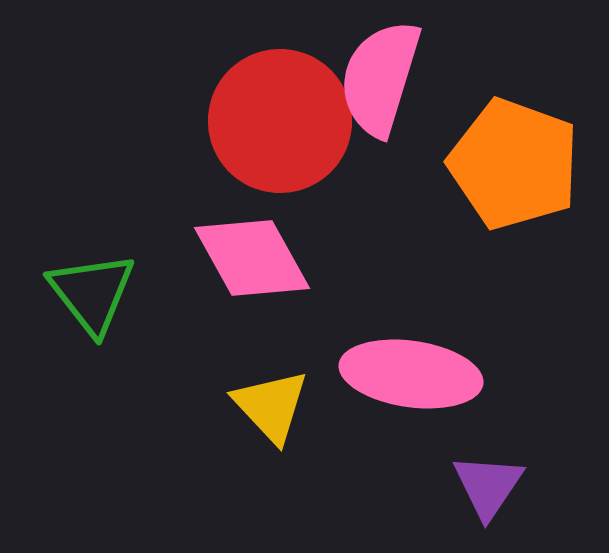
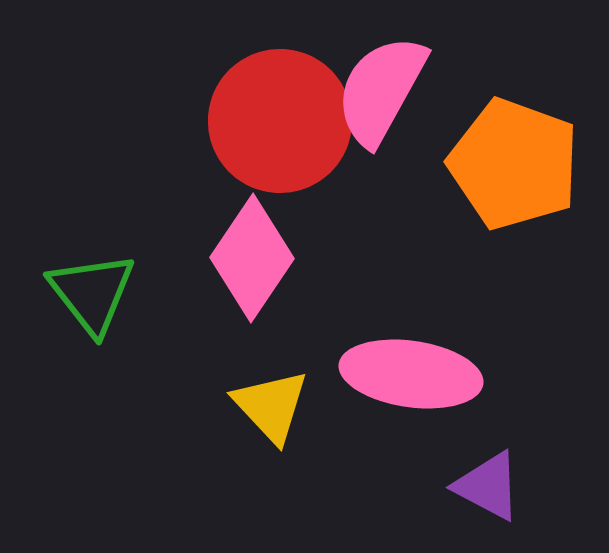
pink semicircle: moved 1 px right, 12 px down; rotated 12 degrees clockwise
pink diamond: rotated 63 degrees clockwise
purple triangle: rotated 36 degrees counterclockwise
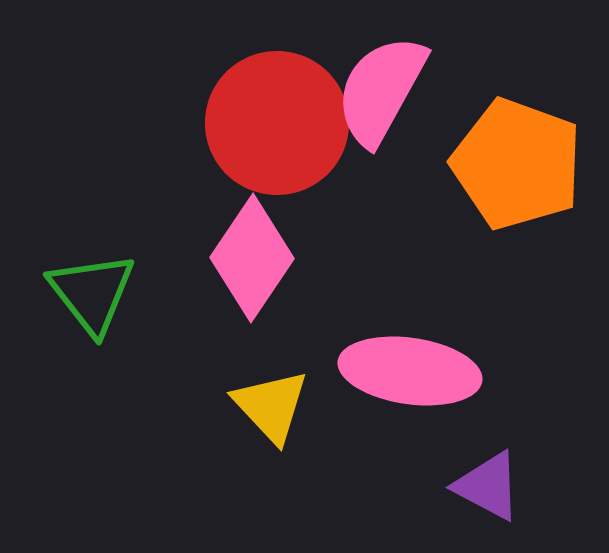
red circle: moved 3 px left, 2 px down
orange pentagon: moved 3 px right
pink ellipse: moved 1 px left, 3 px up
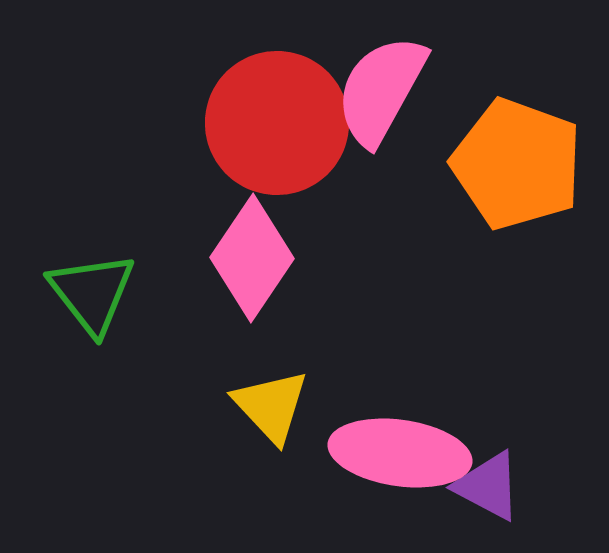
pink ellipse: moved 10 px left, 82 px down
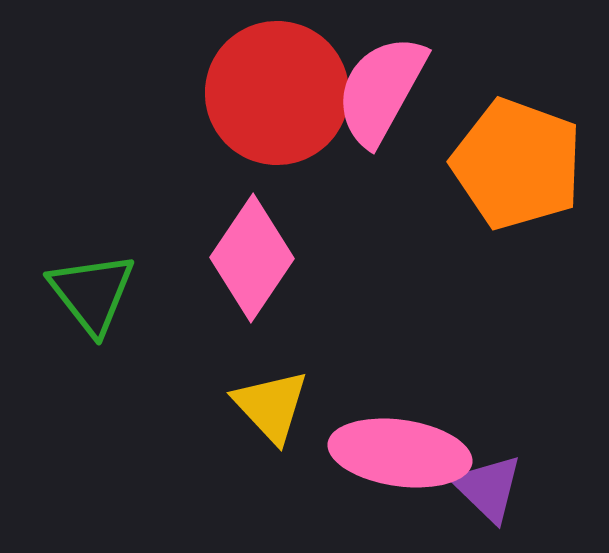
red circle: moved 30 px up
purple triangle: moved 2 px down; rotated 16 degrees clockwise
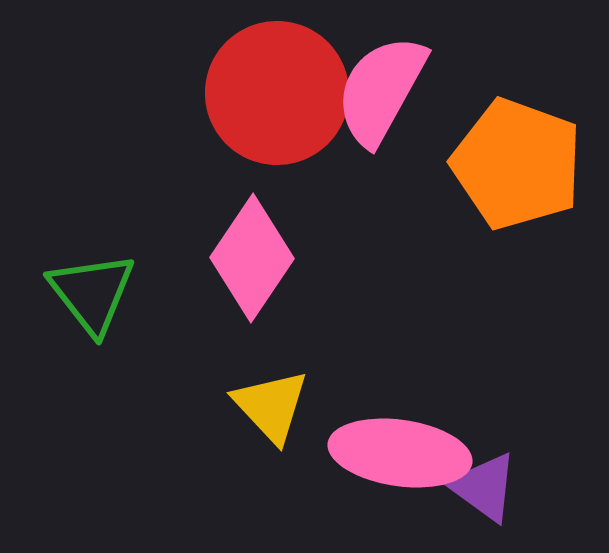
purple triangle: moved 4 px left, 1 px up; rotated 8 degrees counterclockwise
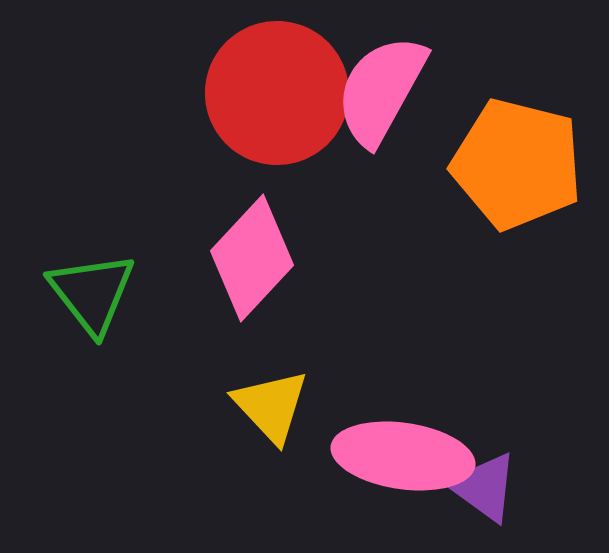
orange pentagon: rotated 6 degrees counterclockwise
pink diamond: rotated 9 degrees clockwise
pink ellipse: moved 3 px right, 3 px down
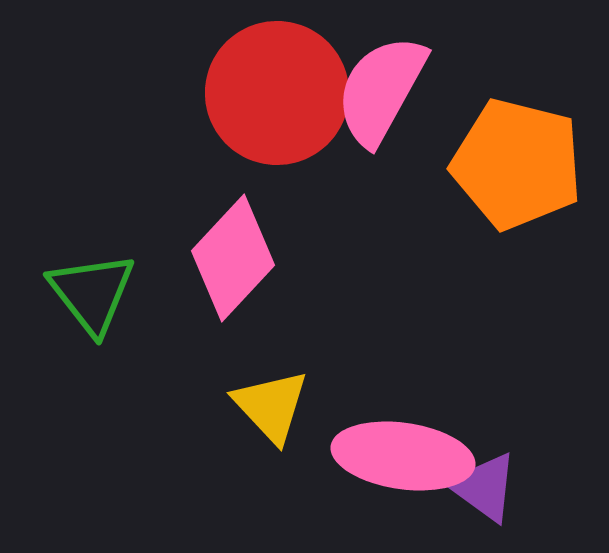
pink diamond: moved 19 px left
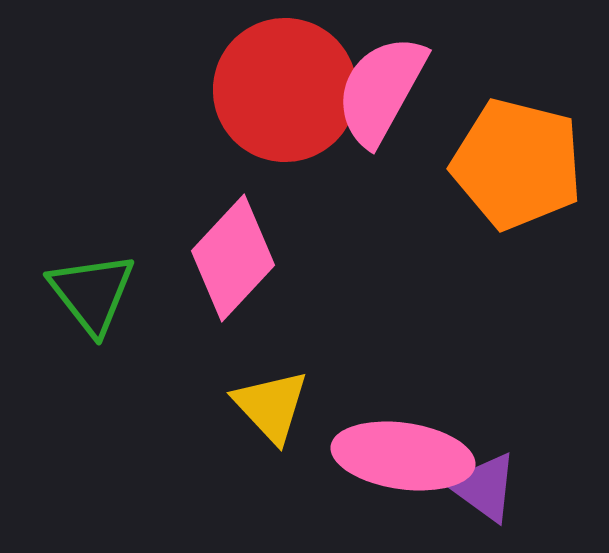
red circle: moved 8 px right, 3 px up
